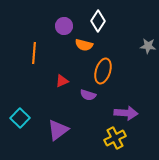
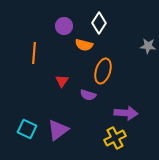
white diamond: moved 1 px right, 2 px down
red triangle: rotated 32 degrees counterclockwise
cyan square: moved 7 px right, 11 px down; rotated 18 degrees counterclockwise
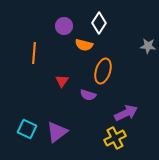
purple arrow: rotated 30 degrees counterclockwise
purple triangle: moved 1 px left, 2 px down
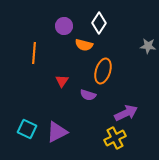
purple triangle: rotated 10 degrees clockwise
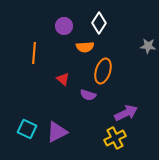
orange semicircle: moved 1 px right, 2 px down; rotated 18 degrees counterclockwise
red triangle: moved 1 px right, 2 px up; rotated 24 degrees counterclockwise
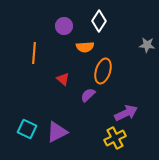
white diamond: moved 2 px up
gray star: moved 1 px left, 1 px up
purple semicircle: rotated 119 degrees clockwise
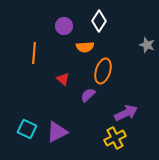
gray star: rotated 14 degrees clockwise
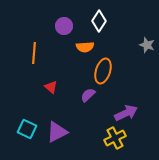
red triangle: moved 12 px left, 8 px down
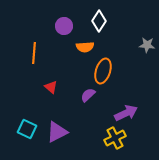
gray star: rotated 14 degrees counterclockwise
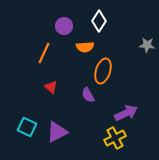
orange line: moved 10 px right; rotated 20 degrees clockwise
purple semicircle: rotated 77 degrees counterclockwise
cyan square: moved 2 px up
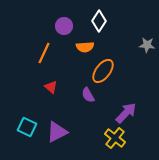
orange ellipse: rotated 20 degrees clockwise
purple arrow: rotated 20 degrees counterclockwise
yellow cross: rotated 25 degrees counterclockwise
